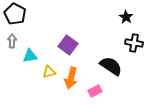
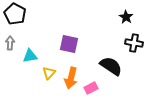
gray arrow: moved 2 px left, 2 px down
purple square: moved 1 px right, 1 px up; rotated 24 degrees counterclockwise
yellow triangle: moved 1 px down; rotated 32 degrees counterclockwise
pink rectangle: moved 4 px left, 3 px up
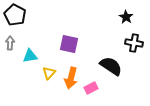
black pentagon: moved 1 px down
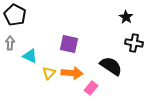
cyan triangle: rotated 35 degrees clockwise
orange arrow: moved 1 px right, 5 px up; rotated 100 degrees counterclockwise
pink rectangle: rotated 24 degrees counterclockwise
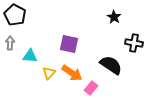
black star: moved 12 px left
cyan triangle: rotated 21 degrees counterclockwise
black semicircle: moved 1 px up
orange arrow: rotated 30 degrees clockwise
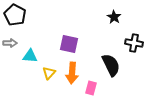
gray arrow: rotated 88 degrees clockwise
black semicircle: rotated 30 degrees clockwise
orange arrow: rotated 60 degrees clockwise
pink rectangle: rotated 24 degrees counterclockwise
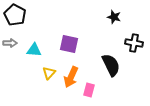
black star: rotated 16 degrees counterclockwise
cyan triangle: moved 4 px right, 6 px up
orange arrow: moved 1 px left, 4 px down; rotated 20 degrees clockwise
pink rectangle: moved 2 px left, 2 px down
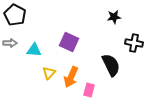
black star: rotated 24 degrees counterclockwise
purple square: moved 2 px up; rotated 12 degrees clockwise
